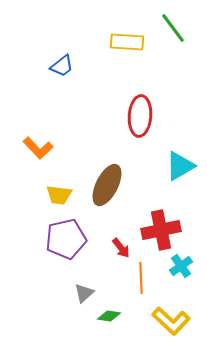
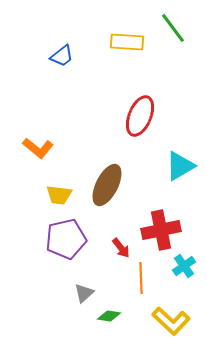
blue trapezoid: moved 10 px up
red ellipse: rotated 18 degrees clockwise
orange L-shape: rotated 8 degrees counterclockwise
cyan cross: moved 3 px right
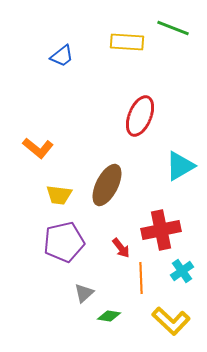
green line: rotated 32 degrees counterclockwise
purple pentagon: moved 2 px left, 3 px down
cyan cross: moved 2 px left, 5 px down
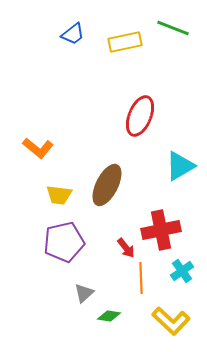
yellow rectangle: moved 2 px left; rotated 16 degrees counterclockwise
blue trapezoid: moved 11 px right, 22 px up
red arrow: moved 5 px right
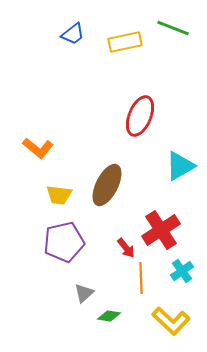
red cross: rotated 21 degrees counterclockwise
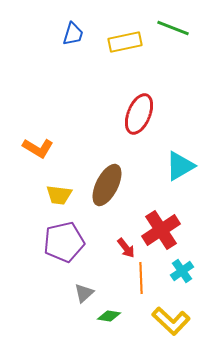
blue trapezoid: rotated 35 degrees counterclockwise
red ellipse: moved 1 px left, 2 px up
orange L-shape: rotated 8 degrees counterclockwise
